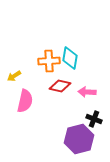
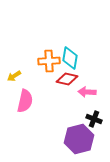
red diamond: moved 7 px right, 7 px up
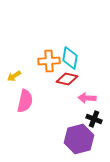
pink arrow: moved 6 px down
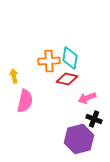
yellow arrow: rotated 112 degrees clockwise
pink arrow: rotated 24 degrees counterclockwise
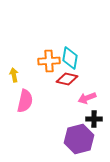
yellow arrow: moved 1 px up
black cross: rotated 21 degrees counterclockwise
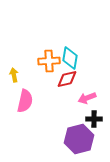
red diamond: rotated 25 degrees counterclockwise
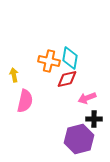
orange cross: rotated 15 degrees clockwise
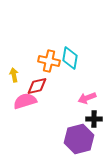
red diamond: moved 30 px left, 7 px down
pink semicircle: rotated 120 degrees counterclockwise
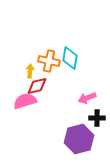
yellow arrow: moved 16 px right, 4 px up; rotated 16 degrees clockwise
black cross: moved 3 px right, 1 px up
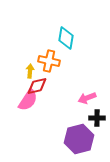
cyan diamond: moved 4 px left, 20 px up
pink semicircle: moved 3 px right, 1 px up; rotated 140 degrees clockwise
